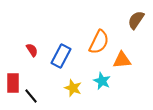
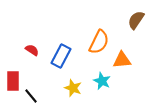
red semicircle: rotated 24 degrees counterclockwise
red rectangle: moved 2 px up
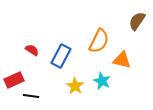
brown semicircle: moved 1 px right, 1 px down
orange semicircle: moved 1 px up
orange triangle: rotated 18 degrees clockwise
red rectangle: moved 1 px right, 1 px up; rotated 66 degrees clockwise
yellow star: moved 2 px right, 2 px up; rotated 12 degrees clockwise
black line: rotated 42 degrees counterclockwise
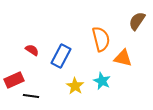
orange semicircle: moved 2 px right, 2 px up; rotated 40 degrees counterclockwise
orange triangle: moved 1 px right, 2 px up
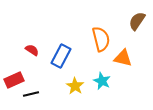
black line: moved 2 px up; rotated 21 degrees counterclockwise
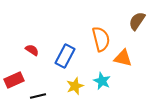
blue rectangle: moved 4 px right
yellow star: rotated 18 degrees clockwise
black line: moved 7 px right, 2 px down
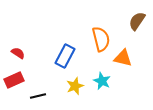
red semicircle: moved 14 px left, 3 px down
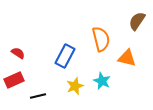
orange triangle: moved 4 px right
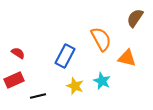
brown semicircle: moved 2 px left, 3 px up
orange semicircle: rotated 15 degrees counterclockwise
yellow star: rotated 30 degrees counterclockwise
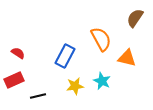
yellow star: rotated 30 degrees counterclockwise
